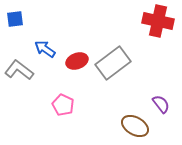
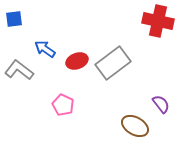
blue square: moved 1 px left
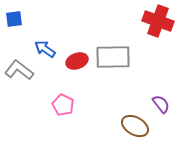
red cross: rotated 8 degrees clockwise
gray rectangle: moved 6 px up; rotated 36 degrees clockwise
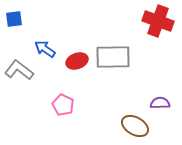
purple semicircle: moved 1 px left, 1 px up; rotated 54 degrees counterclockwise
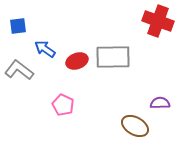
blue square: moved 4 px right, 7 px down
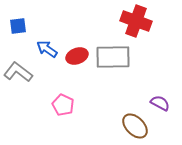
red cross: moved 22 px left
blue arrow: moved 2 px right
red ellipse: moved 5 px up
gray L-shape: moved 1 px left, 2 px down
purple semicircle: rotated 30 degrees clockwise
brown ellipse: rotated 16 degrees clockwise
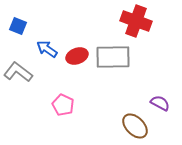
blue square: rotated 30 degrees clockwise
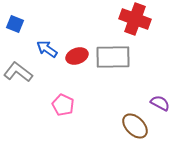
red cross: moved 1 px left, 2 px up
blue square: moved 3 px left, 2 px up
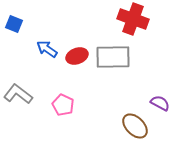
red cross: moved 2 px left
blue square: moved 1 px left
gray L-shape: moved 22 px down
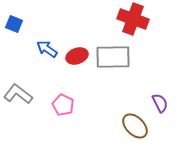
purple semicircle: rotated 36 degrees clockwise
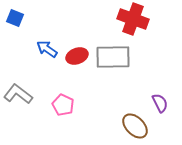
blue square: moved 1 px right, 6 px up
